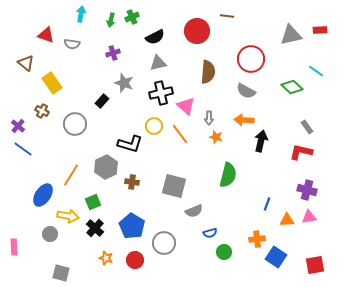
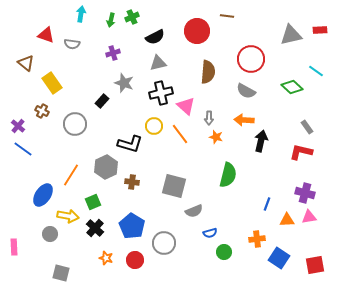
purple cross at (307, 190): moved 2 px left, 3 px down
blue square at (276, 257): moved 3 px right, 1 px down
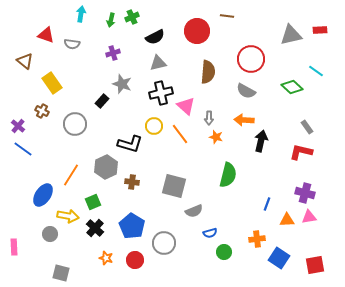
brown triangle at (26, 63): moved 1 px left, 2 px up
gray star at (124, 83): moved 2 px left, 1 px down
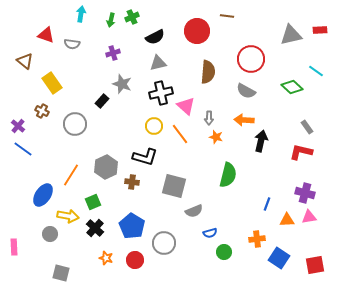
black L-shape at (130, 144): moved 15 px right, 13 px down
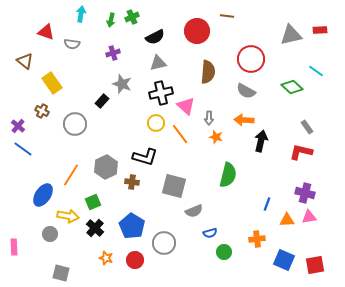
red triangle at (46, 35): moved 3 px up
yellow circle at (154, 126): moved 2 px right, 3 px up
blue square at (279, 258): moved 5 px right, 2 px down; rotated 10 degrees counterclockwise
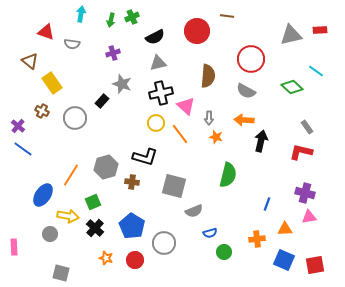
brown triangle at (25, 61): moved 5 px right
brown semicircle at (208, 72): moved 4 px down
gray circle at (75, 124): moved 6 px up
gray hexagon at (106, 167): rotated 10 degrees clockwise
orange triangle at (287, 220): moved 2 px left, 9 px down
